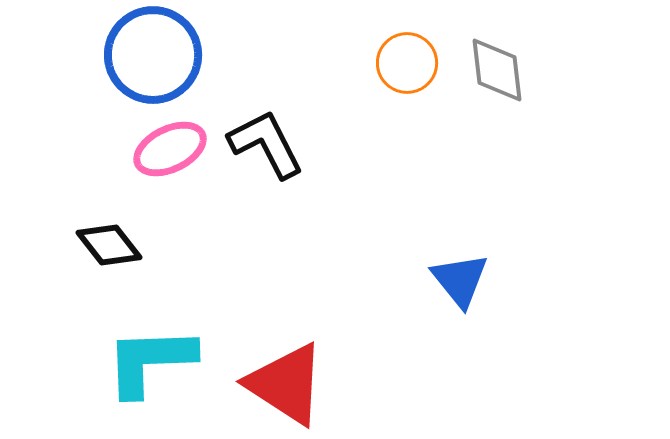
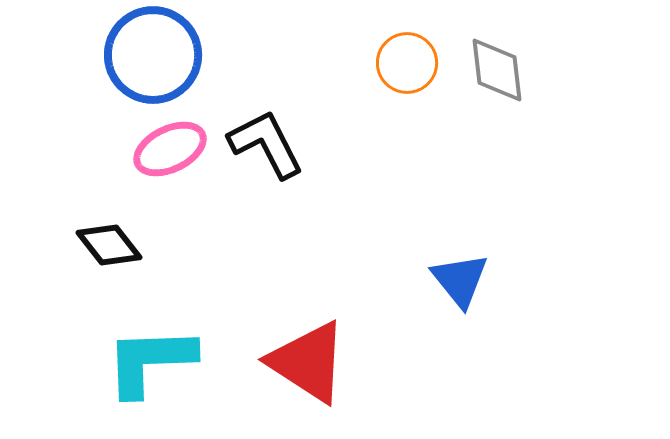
red triangle: moved 22 px right, 22 px up
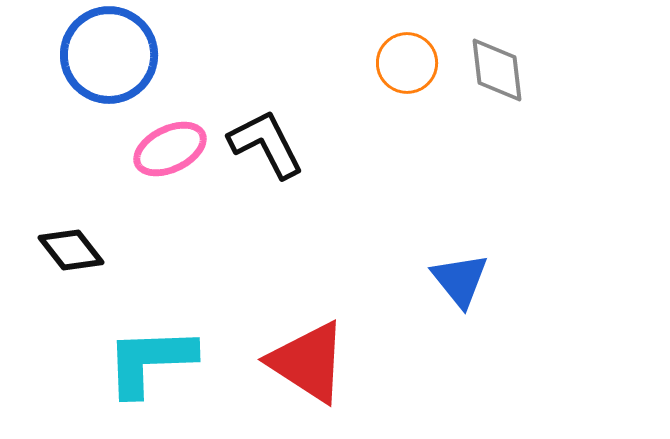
blue circle: moved 44 px left
black diamond: moved 38 px left, 5 px down
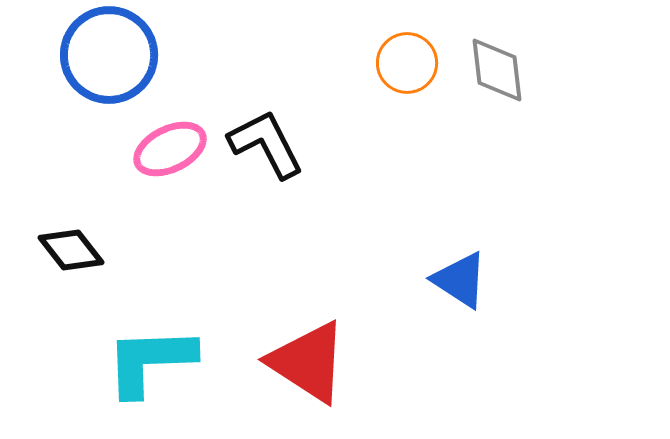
blue triangle: rotated 18 degrees counterclockwise
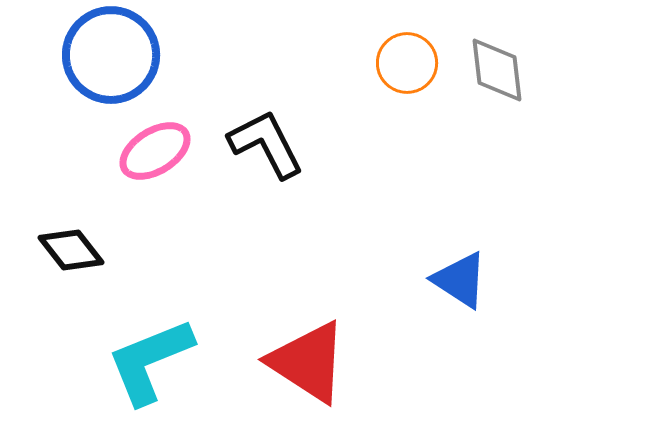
blue circle: moved 2 px right
pink ellipse: moved 15 px left, 2 px down; rotated 6 degrees counterclockwise
cyan L-shape: rotated 20 degrees counterclockwise
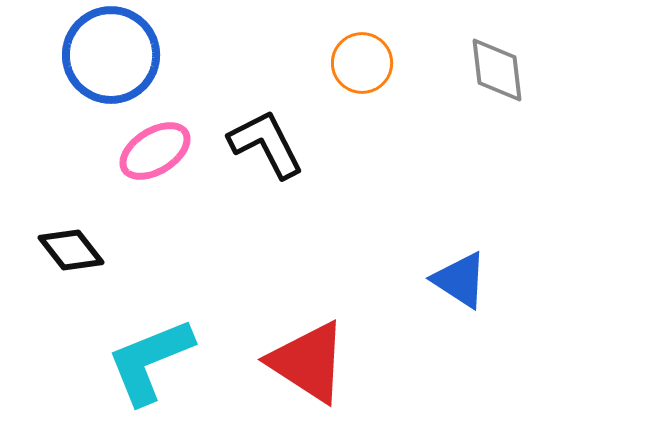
orange circle: moved 45 px left
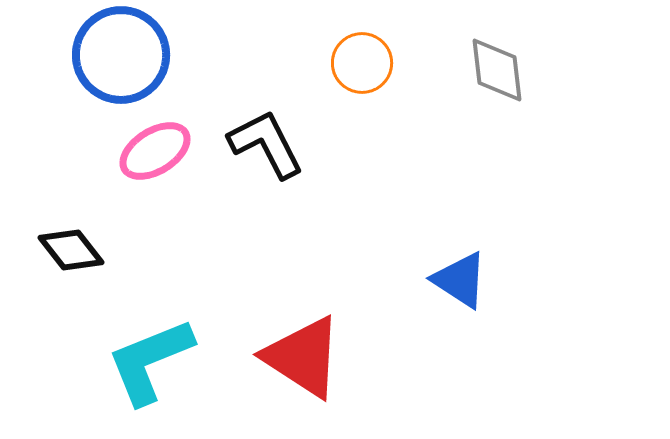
blue circle: moved 10 px right
red triangle: moved 5 px left, 5 px up
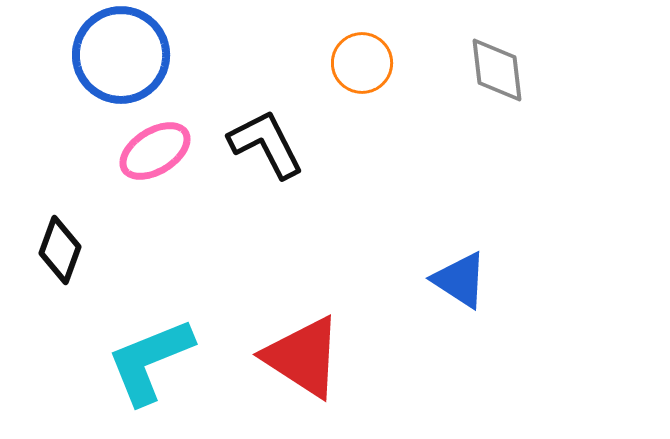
black diamond: moved 11 px left; rotated 58 degrees clockwise
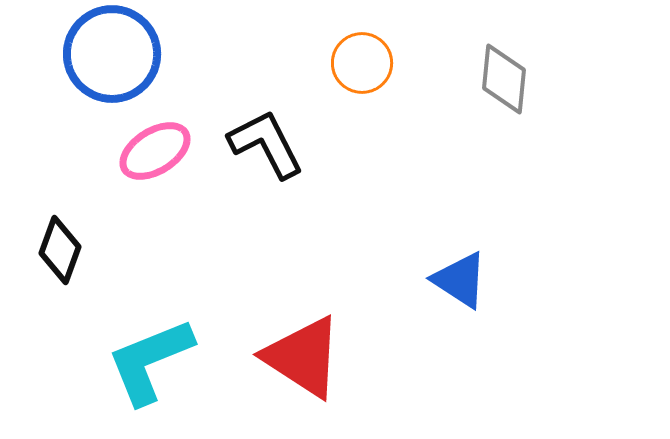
blue circle: moved 9 px left, 1 px up
gray diamond: moved 7 px right, 9 px down; rotated 12 degrees clockwise
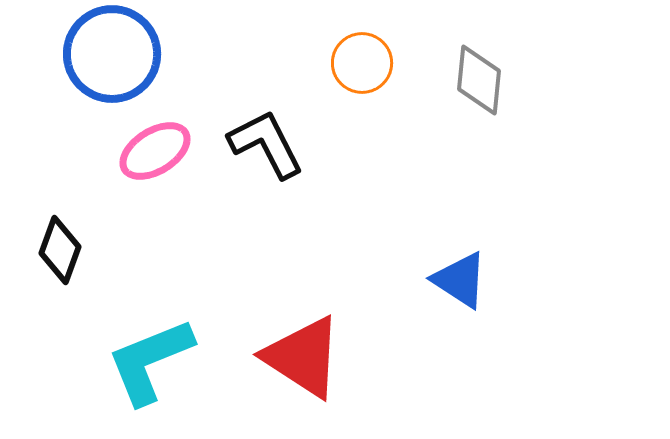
gray diamond: moved 25 px left, 1 px down
